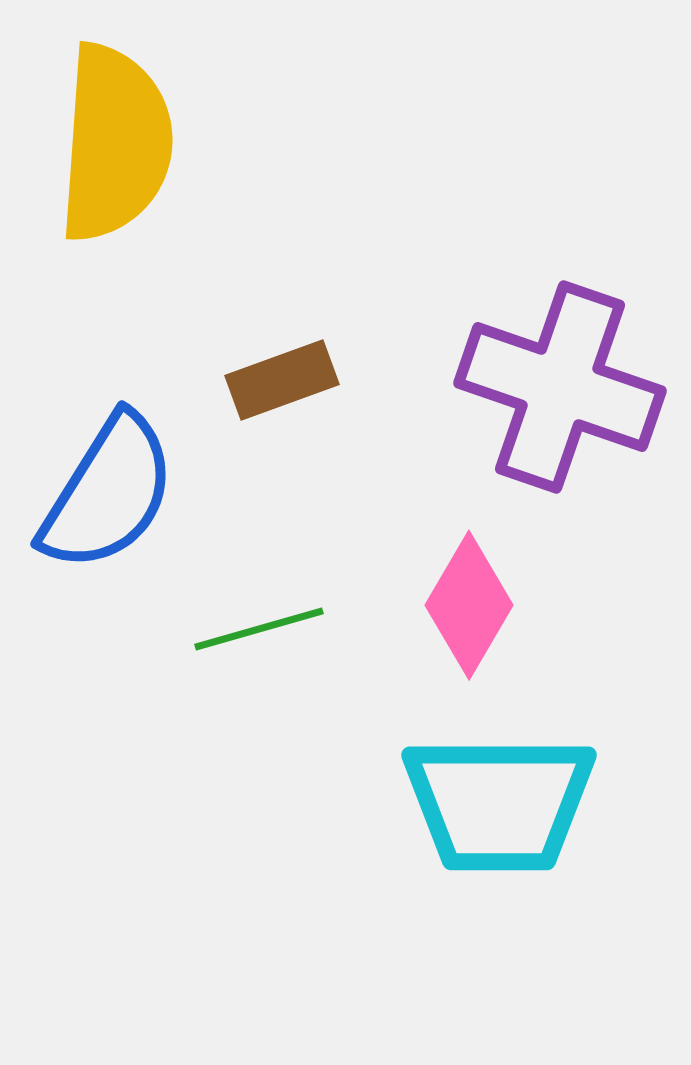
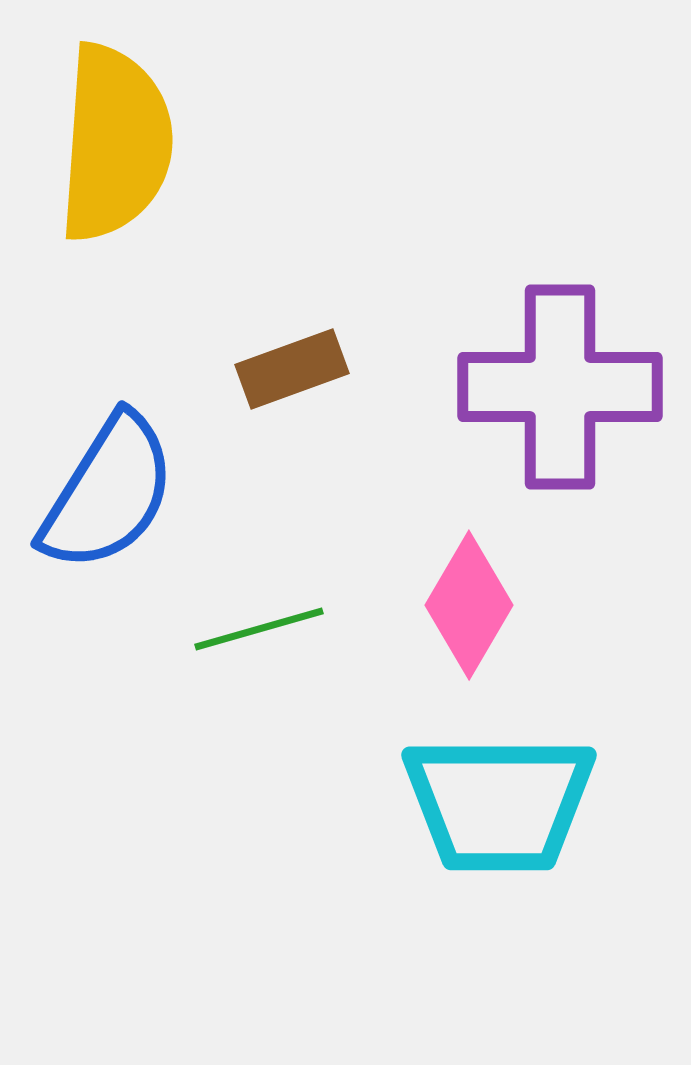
brown rectangle: moved 10 px right, 11 px up
purple cross: rotated 19 degrees counterclockwise
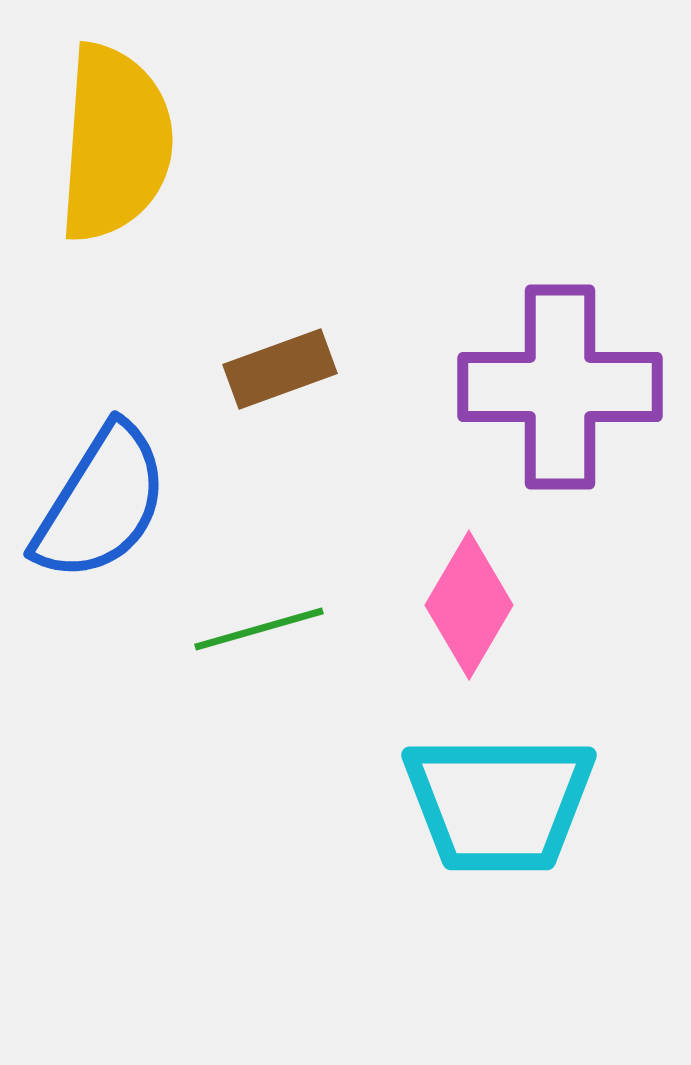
brown rectangle: moved 12 px left
blue semicircle: moved 7 px left, 10 px down
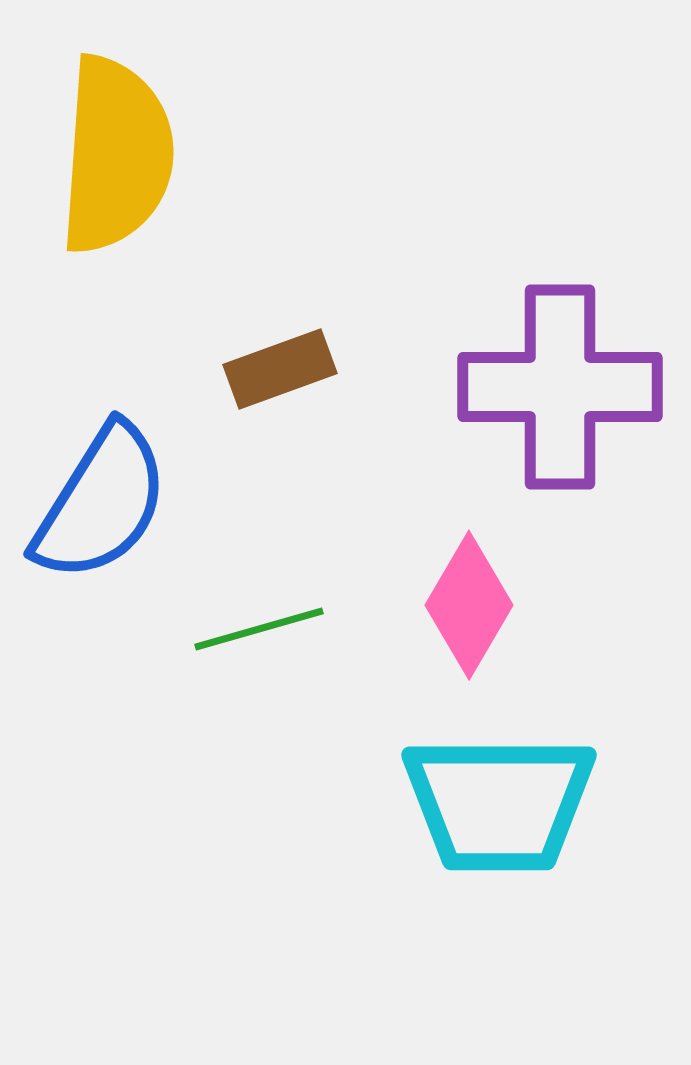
yellow semicircle: moved 1 px right, 12 px down
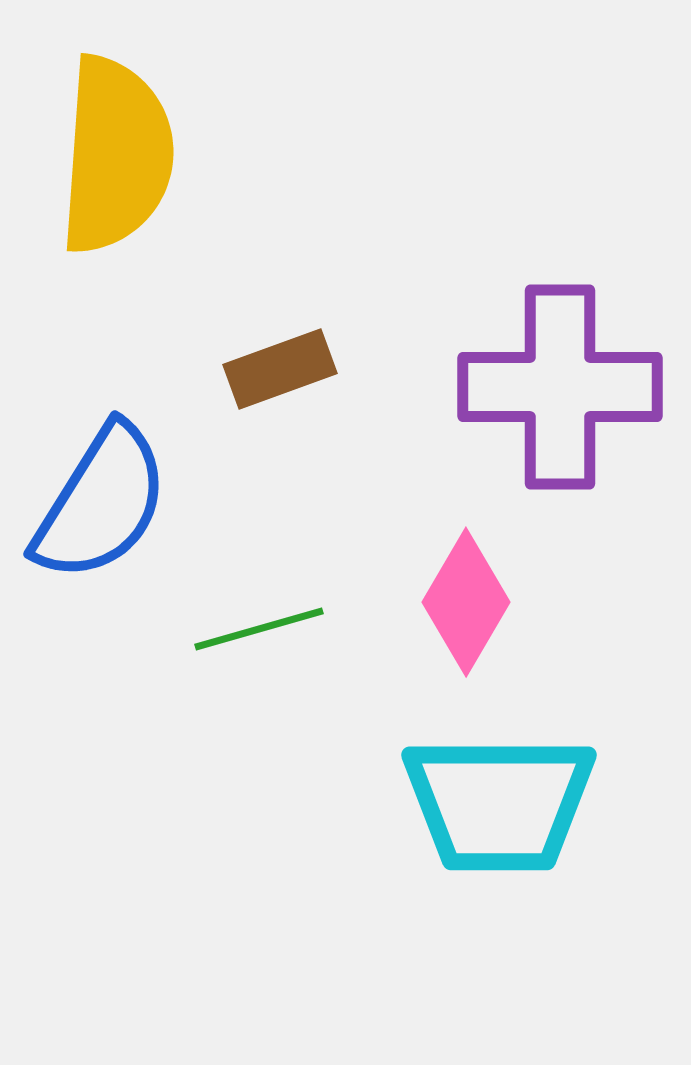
pink diamond: moved 3 px left, 3 px up
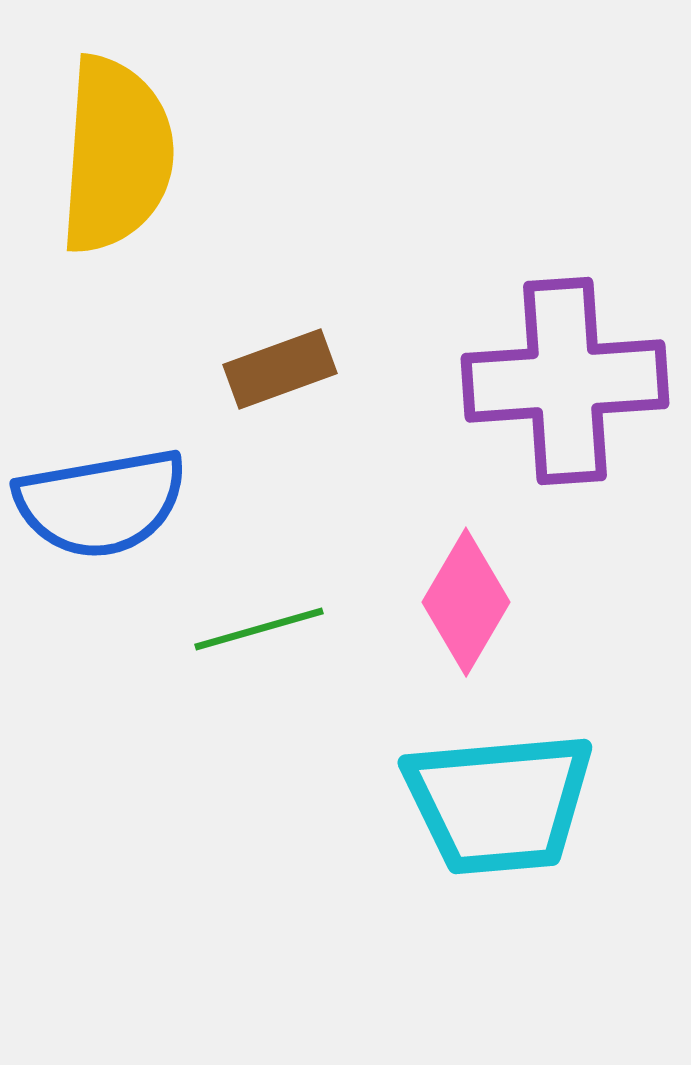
purple cross: moved 5 px right, 6 px up; rotated 4 degrees counterclockwise
blue semicircle: rotated 48 degrees clockwise
cyan trapezoid: rotated 5 degrees counterclockwise
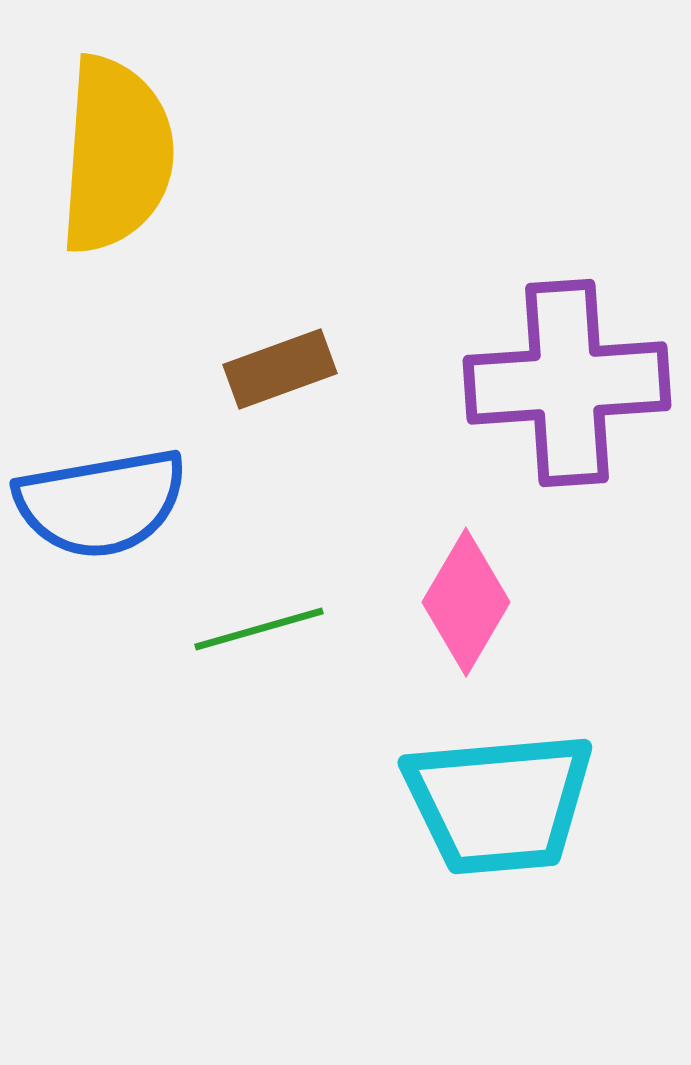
purple cross: moved 2 px right, 2 px down
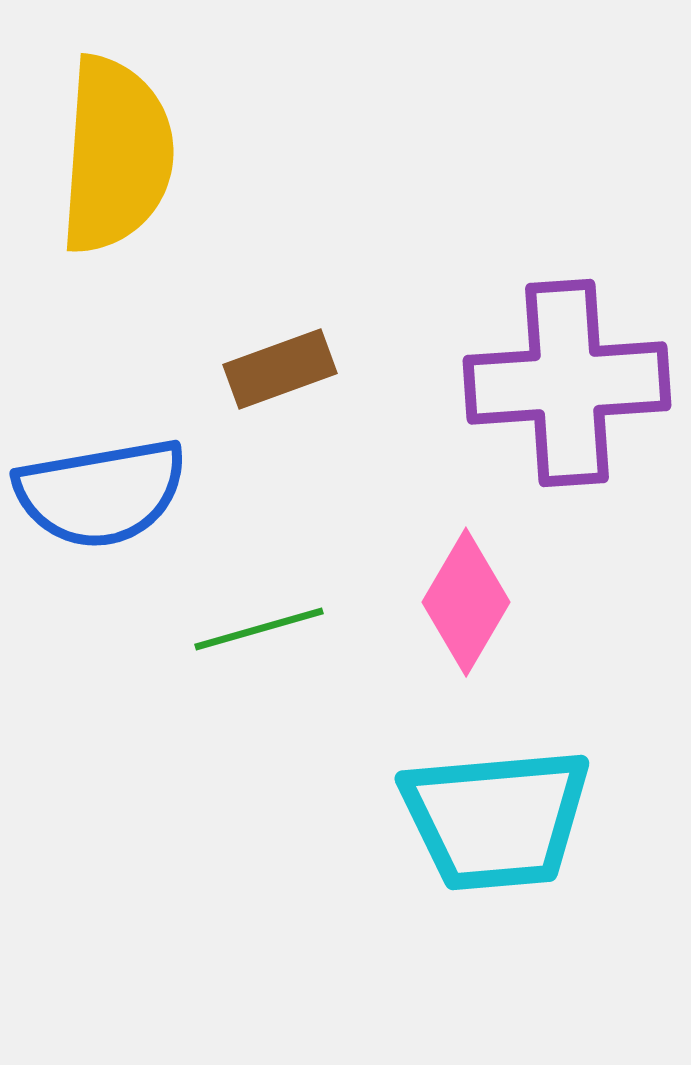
blue semicircle: moved 10 px up
cyan trapezoid: moved 3 px left, 16 px down
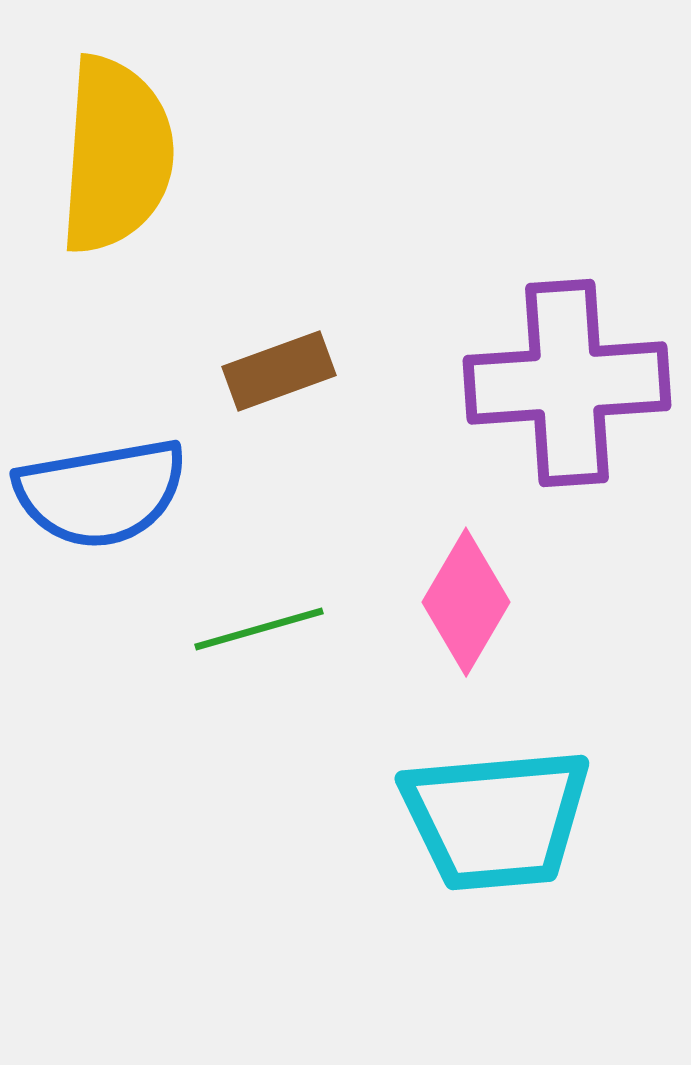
brown rectangle: moved 1 px left, 2 px down
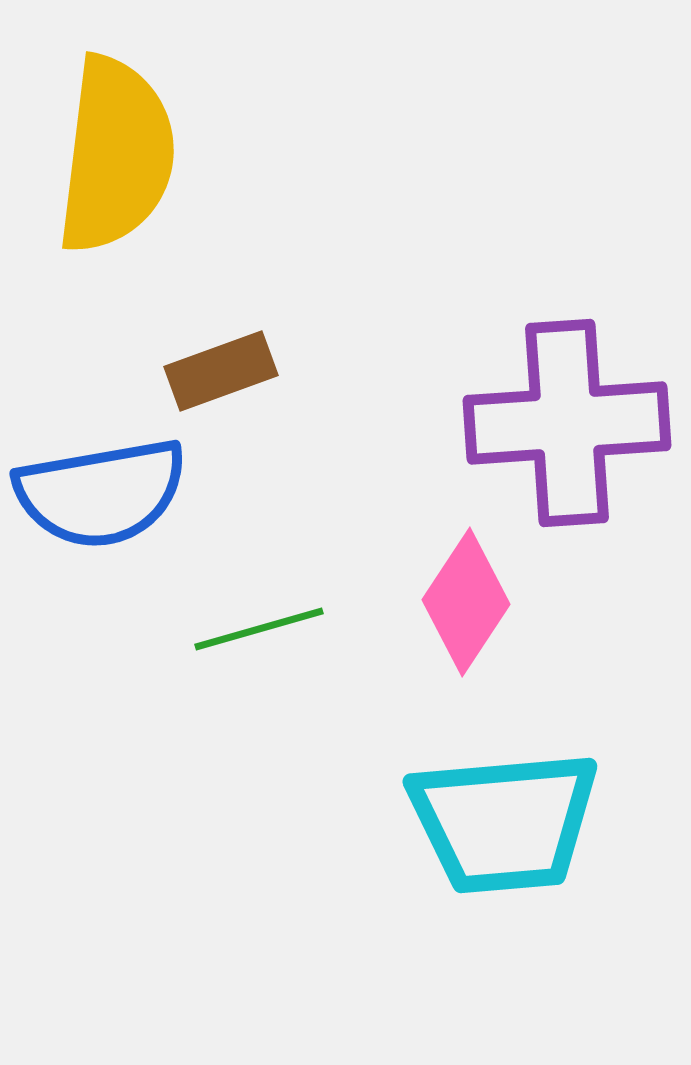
yellow semicircle: rotated 3 degrees clockwise
brown rectangle: moved 58 px left
purple cross: moved 40 px down
pink diamond: rotated 3 degrees clockwise
cyan trapezoid: moved 8 px right, 3 px down
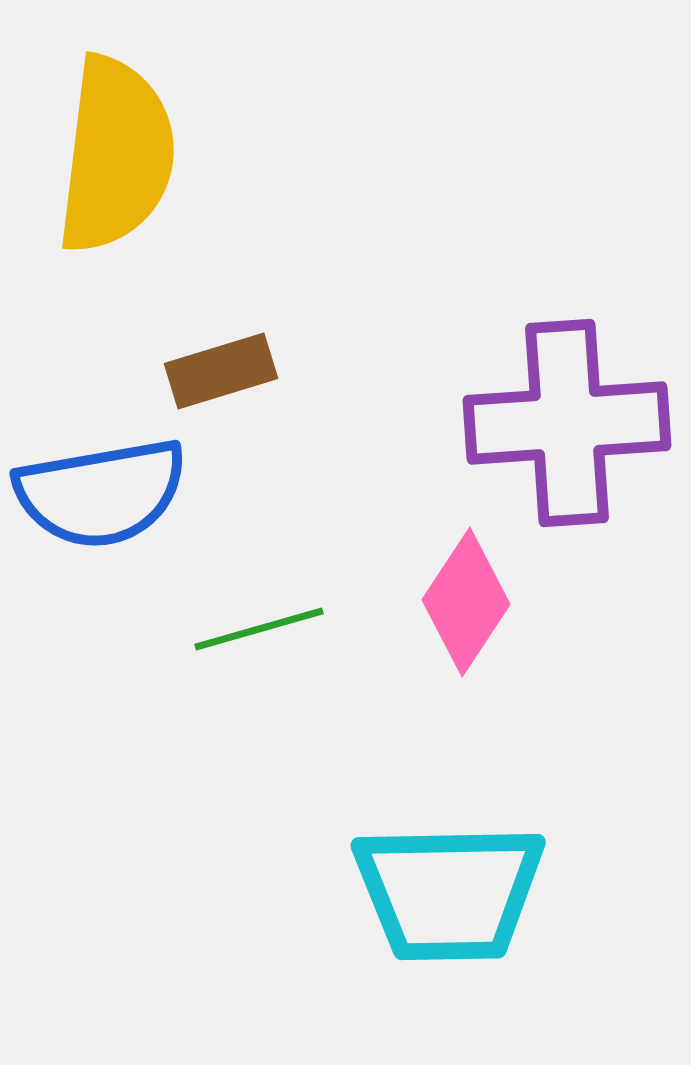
brown rectangle: rotated 3 degrees clockwise
cyan trapezoid: moved 55 px left, 70 px down; rotated 4 degrees clockwise
